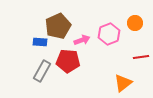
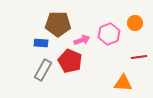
brown pentagon: moved 2 px up; rotated 25 degrees clockwise
blue rectangle: moved 1 px right, 1 px down
red line: moved 2 px left
red pentagon: moved 2 px right; rotated 20 degrees clockwise
gray rectangle: moved 1 px right, 1 px up
orange triangle: rotated 42 degrees clockwise
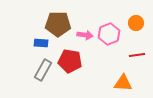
orange circle: moved 1 px right
pink arrow: moved 3 px right, 5 px up; rotated 28 degrees clockwise
red line: moved 2 px left, 2 px up
red pentagon: rotated 15 degrees counterclockwise
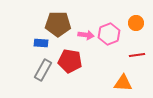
pink arrow: moved 1 px right
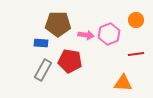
orange circle: moved 3 px up
red line: moved 1 px left, 1 px up
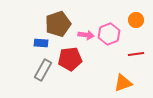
brown pentagon: rotated 20 degrees counterclockwise
red pentagon: moved 2 px up; rotated 15 degrees counterclockwise
orange triangle: rotated 24 degrees counterclockwise
